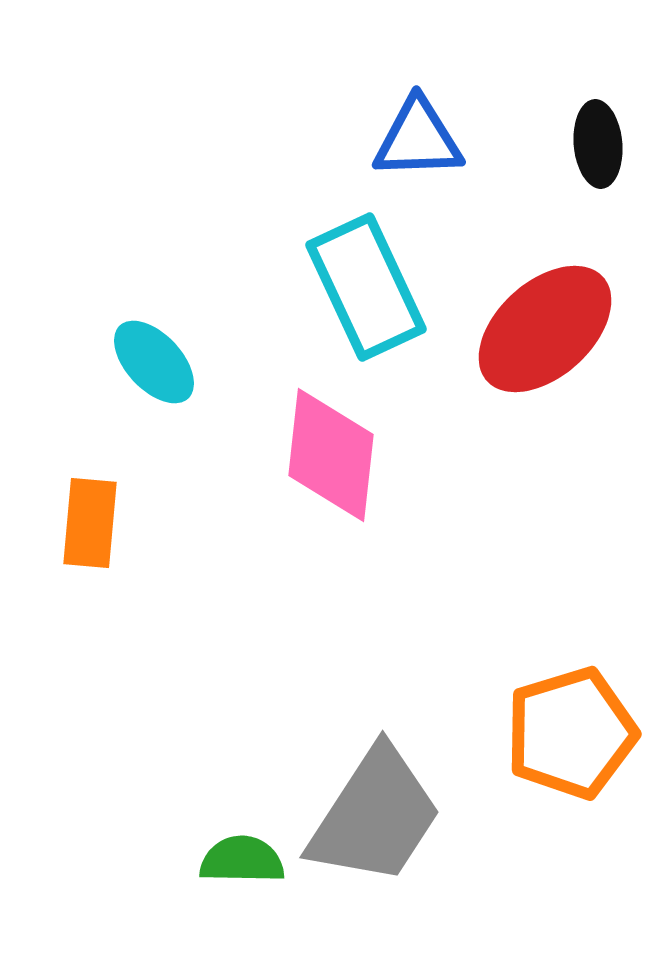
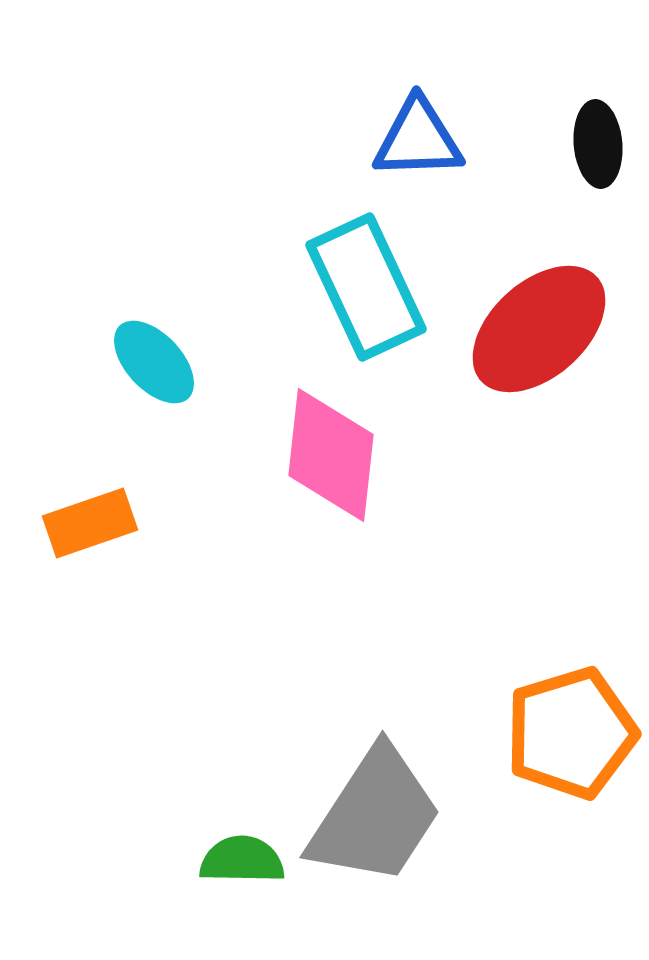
red ellipse: moved 6 px left
orange rectangle: rotated 66 degrees clockwise
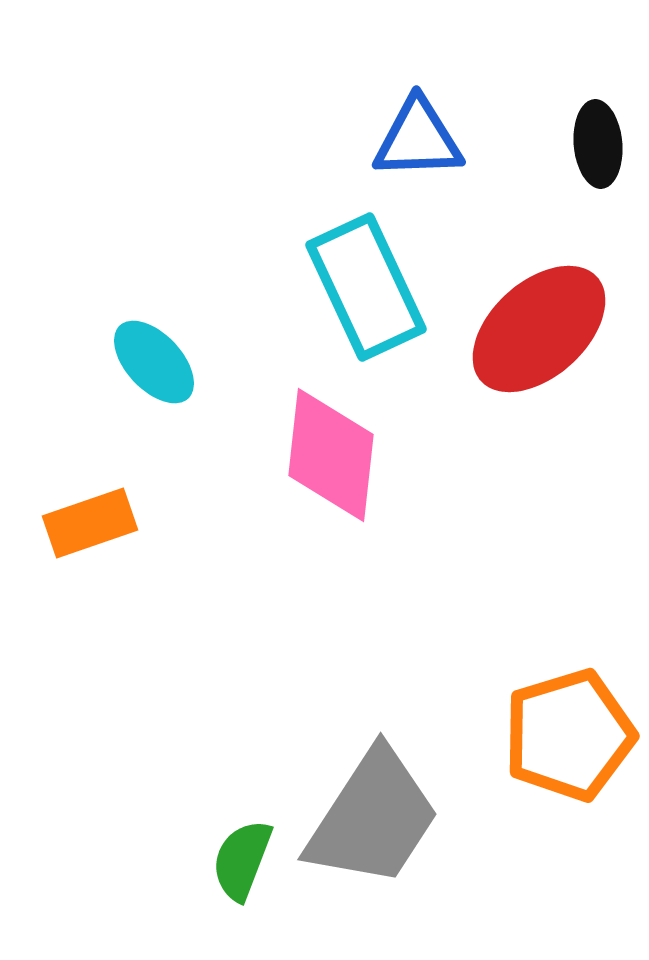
orange pentagon: moved 2 px left, 2 px down
gray trapezoid: moved 2 px left, 2 px down
green semicircle: rotated 70 degrees counterclockwise
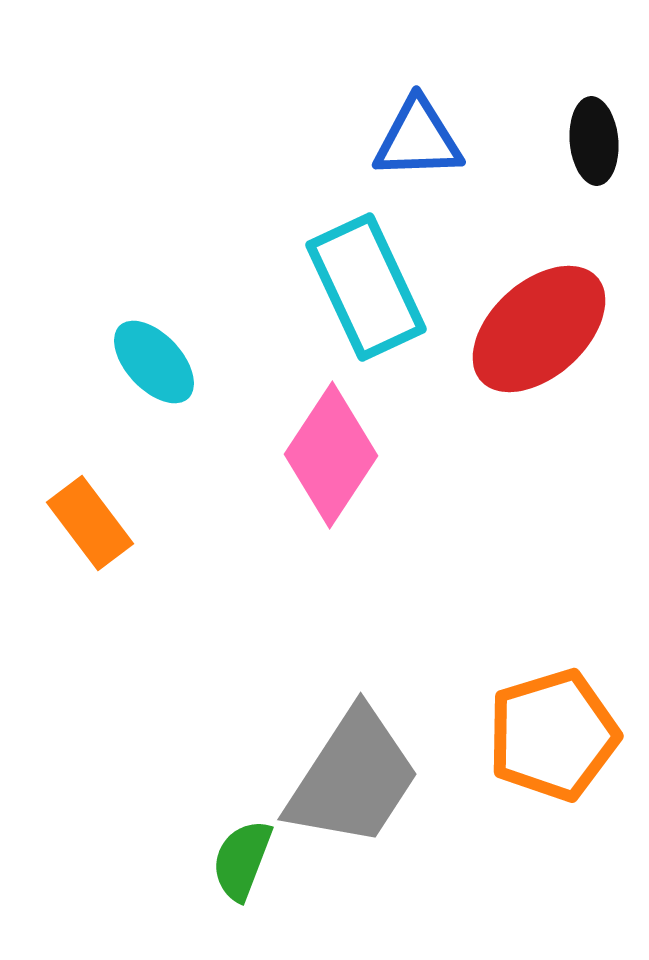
black ellipse: moved 4 px left, 3 px up
pink diamond: rotated 27 degrees clockwise
orange rectangle: rotated 72 degrees clockwise
orange pentagon: moved 16 px left
gray trapezoid: moved 20 px left, 40 px up
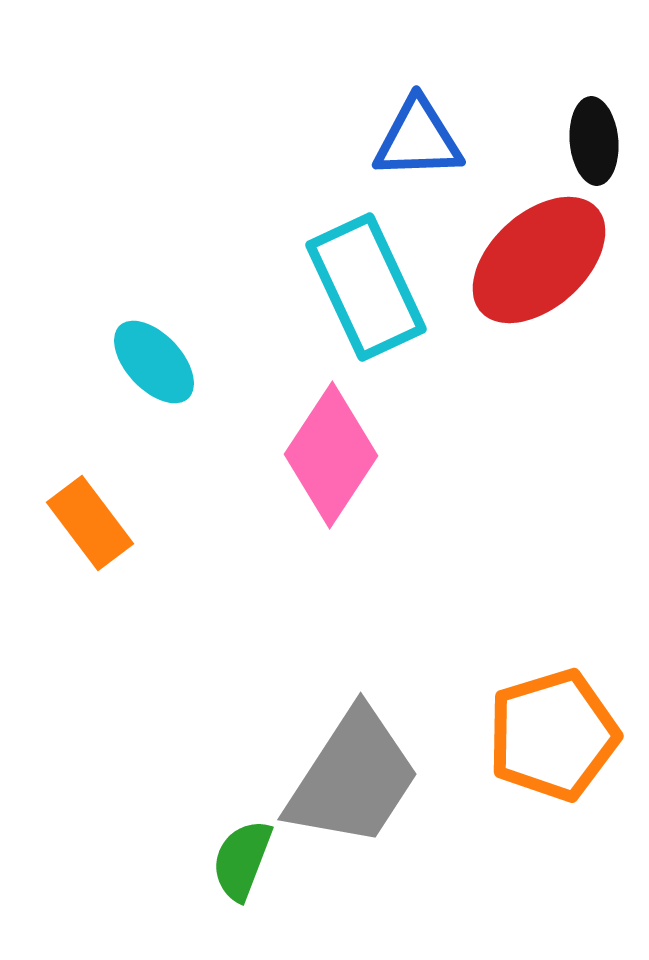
red ellipse: moved 69 px up
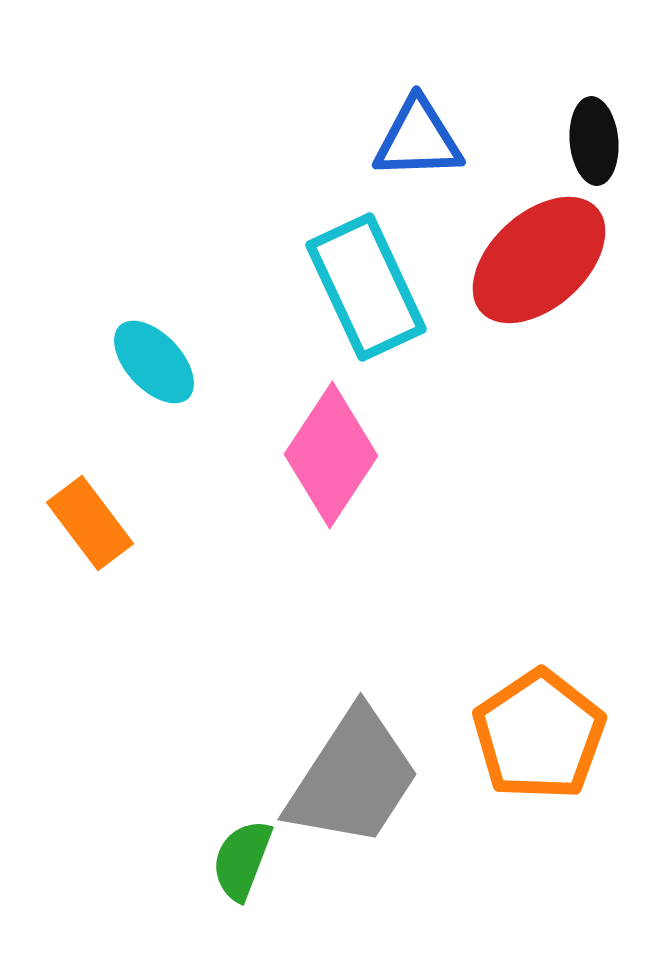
orange pentagon: moved 14 px left; rotated 17 degrees counterclockwise
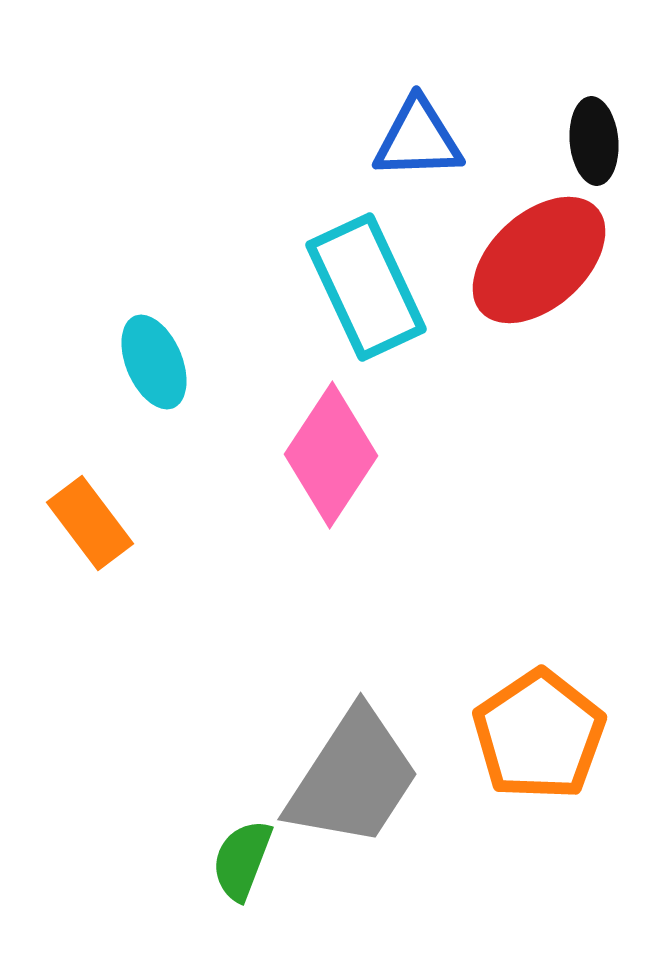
cyan ellipse: rotated 20 degrees clockwise
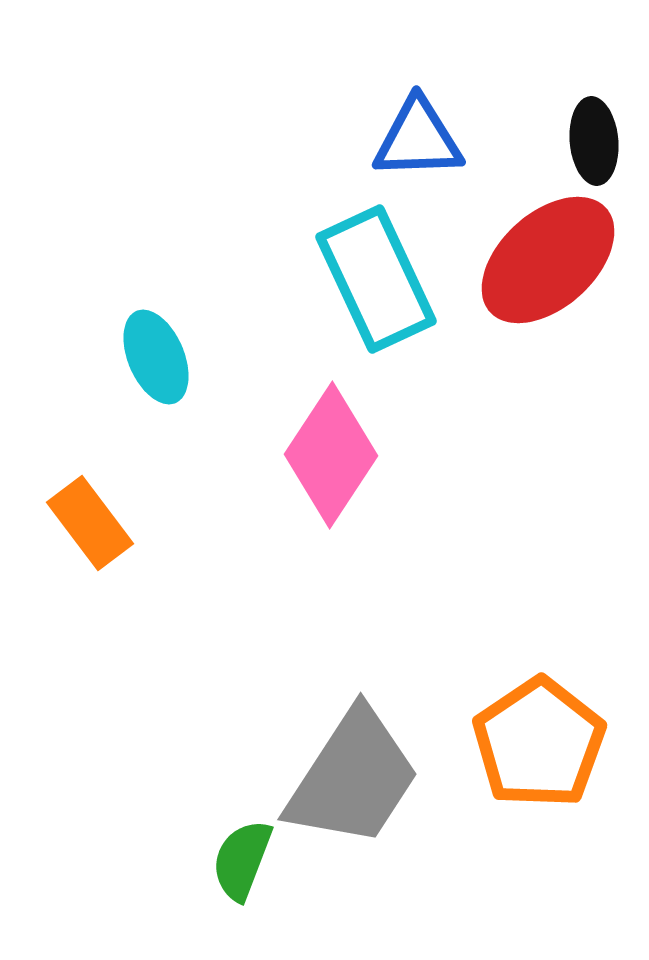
red ellipse: moved 9 px right
cyan rectangle: moved 10 px right, 8 px up
cyan ellipse: moved 2 px right, 5 px up
orange pentagon: moved 8 px down
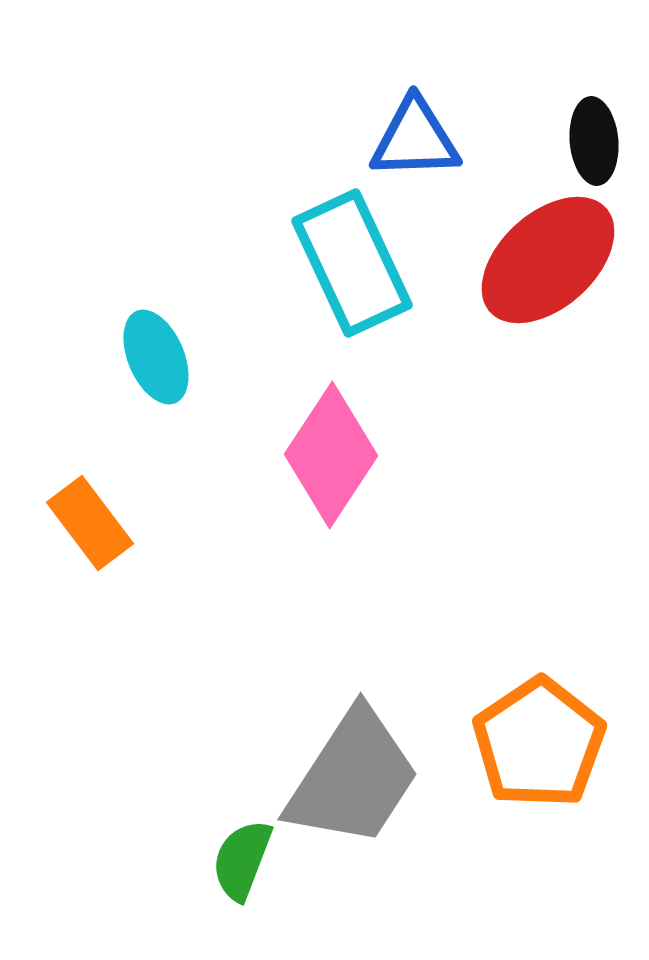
blue triangle: moved 3 px left
cyan rectangle: moved 24 px left, 16 px up
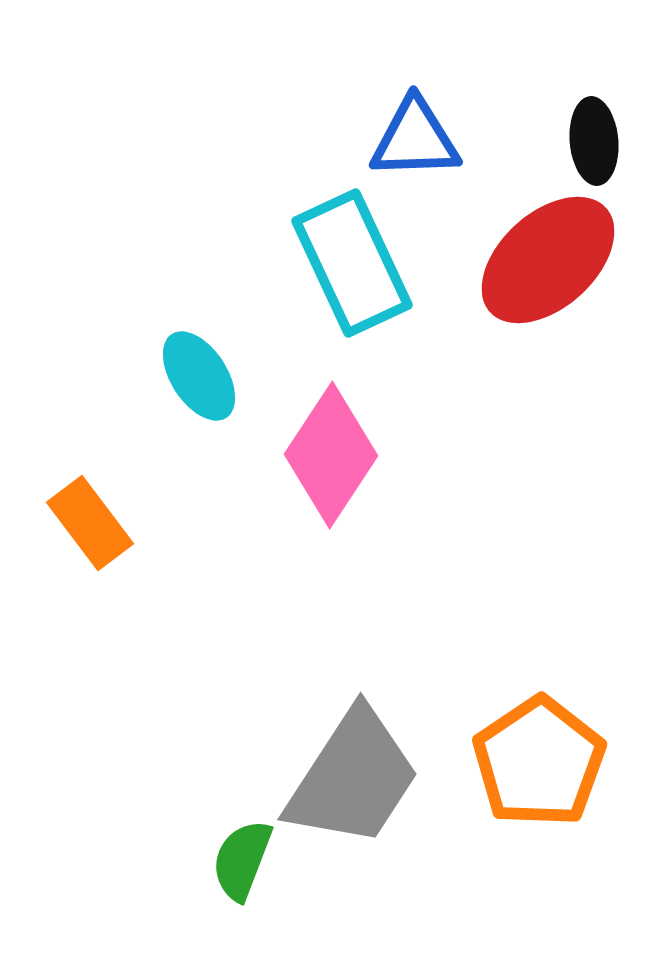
cyan ellipse: moved 43 px right, 19 px down; rotated 10 degrees counterclockwise
orange pentagon: moved 19 px down
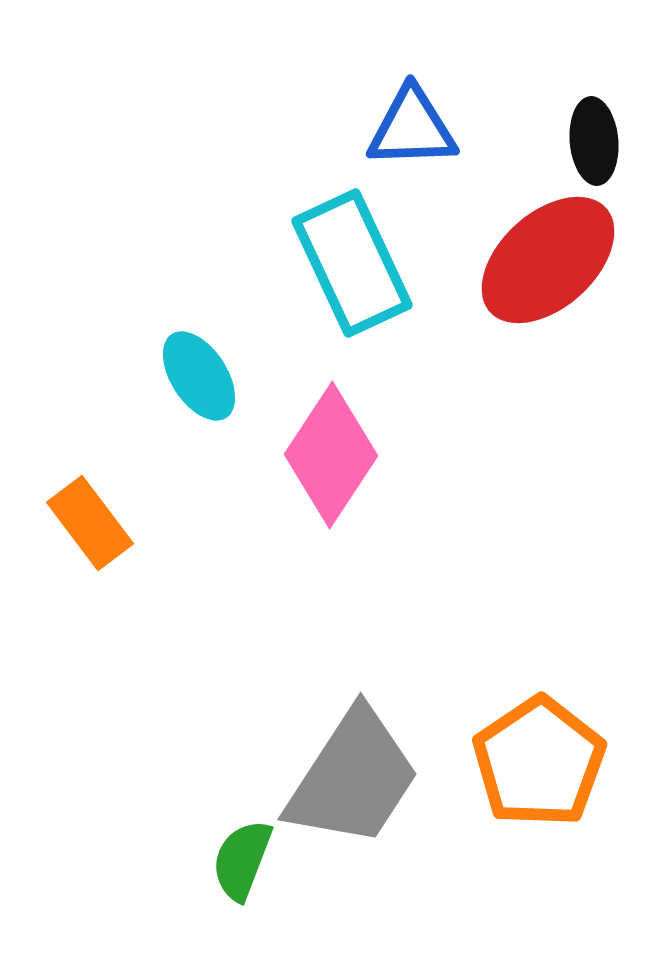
blue triangle: moved 3 px left, 11 px up
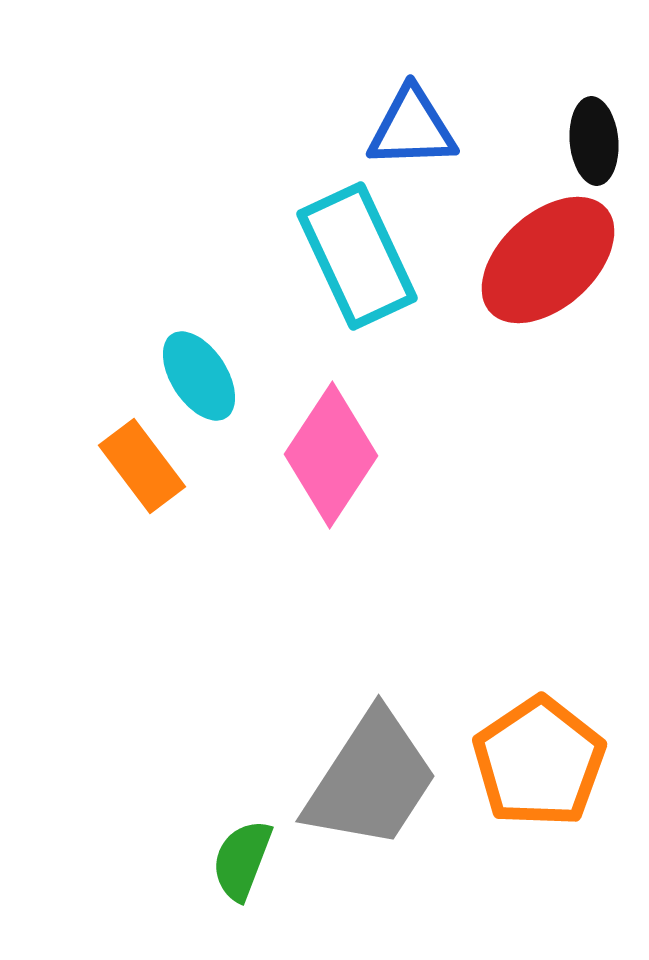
cyan rectangle: moved 5 px right, 7 px up
orange rectangle: moved 52 px right, 57 px up
gray trapezoid: moved 18 px right, 2 px down
